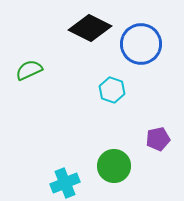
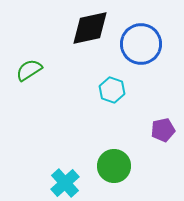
black diamond: rotated 39 degrees counterclockwise
green semicircle: rotated 8 degrees counterclockwise
purple pentagon: moved 5 px right, 9 px up
cyan cross: rotated 20 degrees counterclockwise
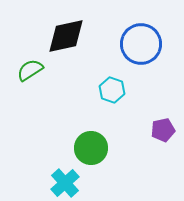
black diamond: moved 24 px left, 8 px down
green semicircle: moved 1 px right
green circle: moved 23 px left, 18 px up
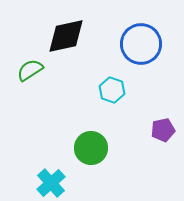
cyan cross: moved 14 px left
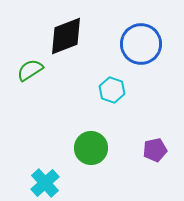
black diamond: rotated 9 degrees counterclockwise
purple pentagon: moved 8 px left, 20 px down
cyan cross: moved 6 px left
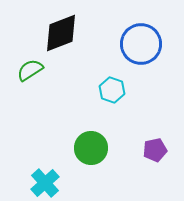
black diamond: moved 5 px left, 3 px up
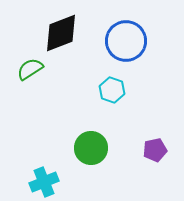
blue circle: moved 15 px left, 3 px up
green semicircle: moved 1 px up
cyan cross: moved 1 px left, 1 px up; rotated 20 degrees clockwise
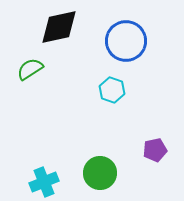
black diamond: moved 2 px left, 6 px up; rotated 9 degrees clockwise
green circle: moved 9 px right, 25 px down
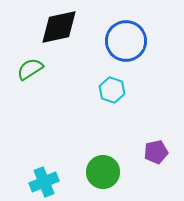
purple pentagon: moved 1 px right, 2 px down
green circle: moved 3 px right, 1 px up
